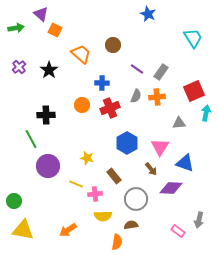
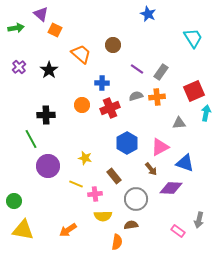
gray semicircle: rotated 128 degrees counterclockwise
pink triangle: rotated 30 degrees clockwise
yellow star: moved 2 px left
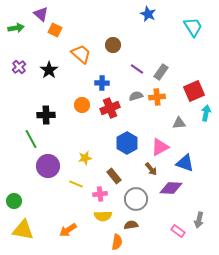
cyan trapezoid: moved 11 px up
yellow star: rotated 24 degrees counterclockwise
pink cross: moved 5 px right
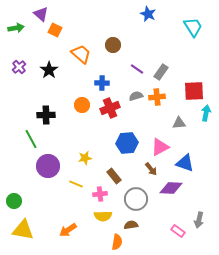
red square: rotated 20 degrees clockwise
blue hexagon: rotated 25 degrees clockwise
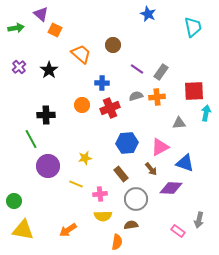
cyan trapezoid: rotated 20 degrees clockwise
brown rectangle: moved 7 px right, 2 px up
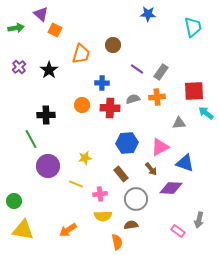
blue star: rotated 21 degrees counterclockwise
orange trapezoid: rotated 65 degrees clockwise
gray semicircle: moved 3 px left, 3 px down
red cross: rotated 24 degrees clockwise
cyan arrow: rotated 63 degrees counterclockwise
orange semicircle: rotated 21 degrees counterclockwise
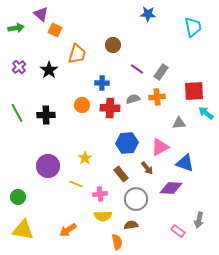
orange trapezoid: moved 4 px left
green line: moved 14 px left, 26 px up
yellow star: rotated 24 degrees counterclockwise
brown arrow: moved 4 px left, 1 px up
green circle: moved 4 px right, 4 px up
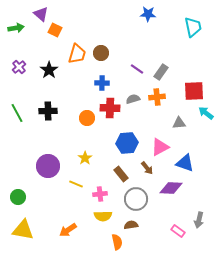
brown circle: moved 12 px left, 8 px down
orange circle: moved 5 px right, 13 px down
black cross: moved 2 px right, 4 px up
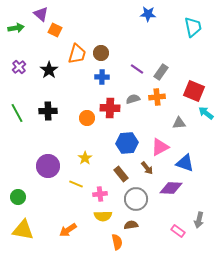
blue cross: moved 6 px up
red square: rotated 25 degrees clockwise
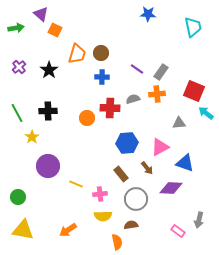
orange cross: moved 3 px up
yellow star: moved 53 px left, 21 px up
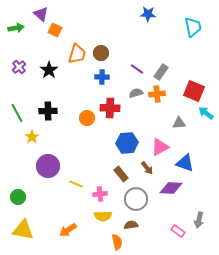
gray semicircle: moved 3 px right, 6 px up
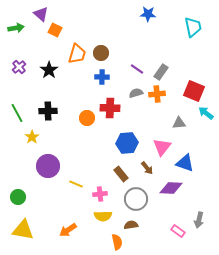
pink triangle: moved 2 px right; rotated 24 degrees counterclockwise
